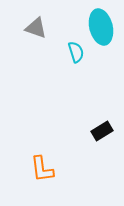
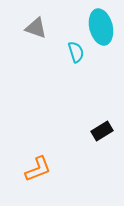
orange L-shape: moved 4 px left; rotated 104 degrees counterclockwise
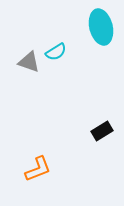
gray triangle: moved 7 px left, 34 px down
cyan semicircle: moved 20 px left; rotated 75 degrees clockwise
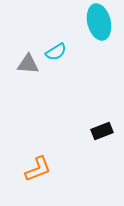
cyan ellipse: moved 2 px left, 5 px up
gray triangle: moved 1 px left, 2 px down; rotated 15 degrees counterclockwise
black rectangle: rotated 10 degrees clockwise
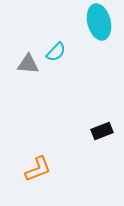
cyan semicircle: rotated 15 degrees counterclockwise
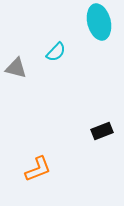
gray triangle: moved 12 px left, 4 px down; rotated 10 degrees clockwise
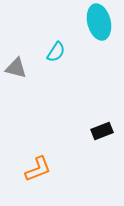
cyan semicircle: rotated 10 degrees counterclockwise
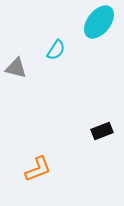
cyan ellipse: rotated 52 degrees clockwise
cyan semicircle: moved 2 px up
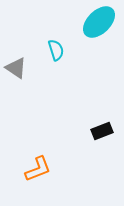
cyan ellipse: rotated 8 degrees clockwise
cyan semicircle: rotated 50 degrees counterclockwise
gray triangle: rotated 20 degrees clockwise
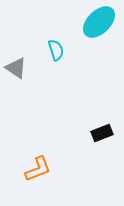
black rectangle: moved 2 px down
